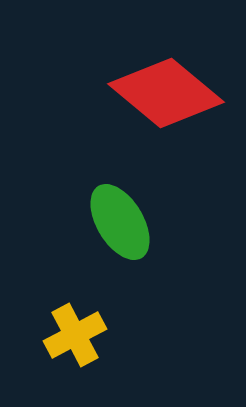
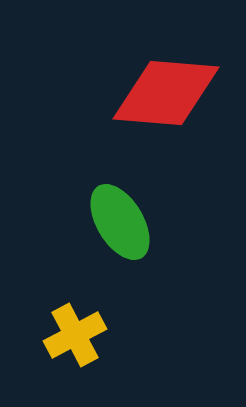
red diamond: rotated 35 degrees counterclockwise
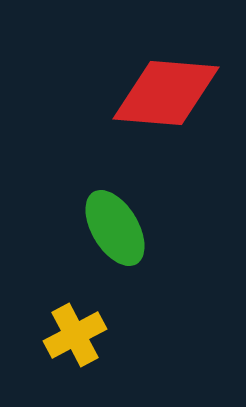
green ellipse: moved 5 px left, 6 px down
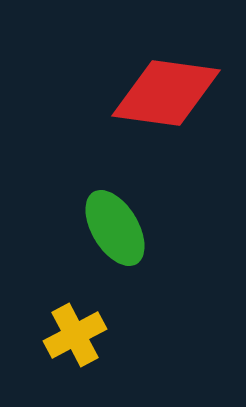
red diamond: rotated 3 degrees clockwise
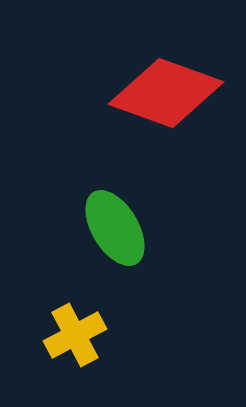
red diamond: rotated 12 degrees clockwise
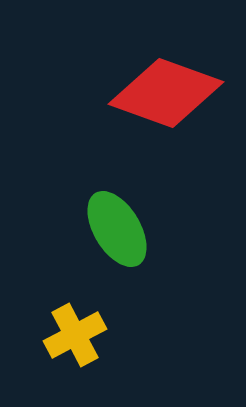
green ellipse: moved 2 px right, 1 px down
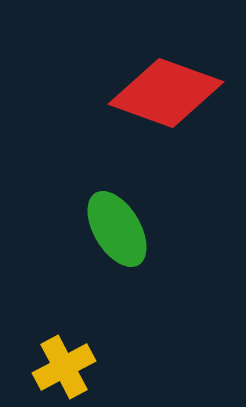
yellow cross: moved 11 px left, 32 px down
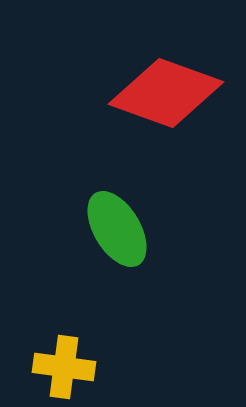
yellow cross: rotated 36 degrees clockwise
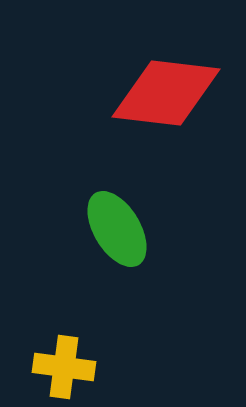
red diamond: rotated 13 degrees counterclockwise
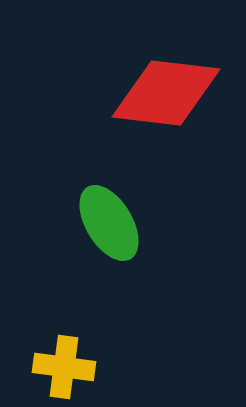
green ellipse: moved 8 px left, 6 px up
